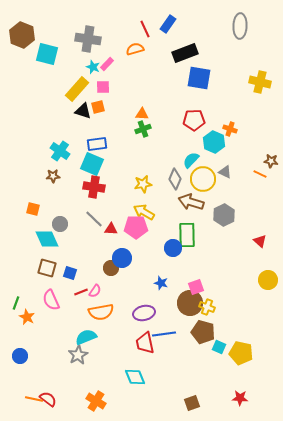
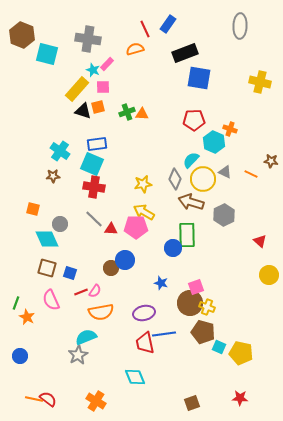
cyan star at (93, 67): moved 3 px down
green cross at (143, 129): moved 16 px left, 17 px up
orange line at (260, 174): moved 9 px left
blue circle at (122, 258): moved 3 px right, 2 px down
yellow circle at (268, 280): moved 1 px right, 5 px up
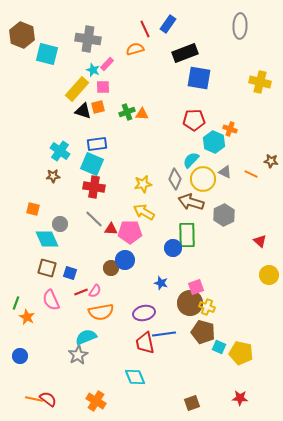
pink pentagon at (136, 227): moved 6 px left, 5 px down
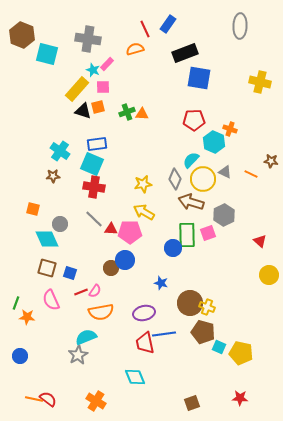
pink square at (196, 287): moved 12 px right, 54 px up
orange star at (27, 317): rotated 21 degrees counterclockwise
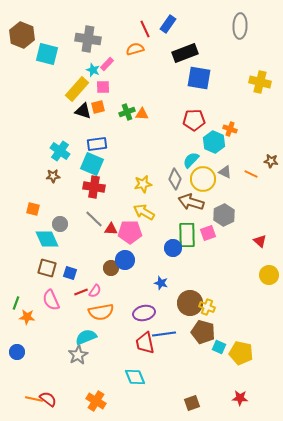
blue circle at (20, 356): moved 3 px left, 4 px up
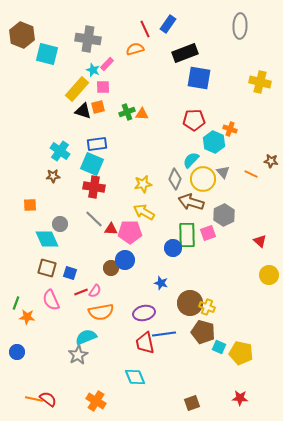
gray triangle at (225, 172): moved 2 px left; rotated 24 degrees clockwise
orange square at (33, 209): moved 3 px left, 4 px up; rotated 16 degrees counterclockwise
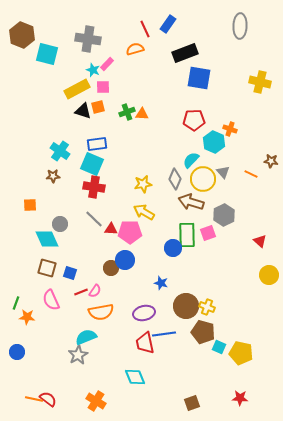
yellow rectangle at (77, 89): rotated 20 degrees clockwise
brown circle at (190, 303): moved 4 px left, 3 px down
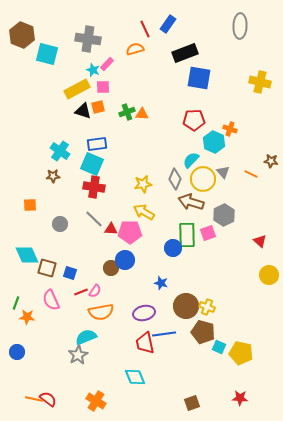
cyan diamond at (47, 239): moved 20 px left, 16 px down
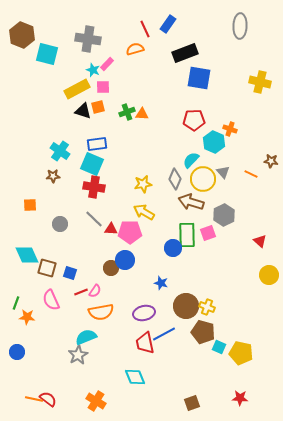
blue line at (164, 334): rotated 20 degrees counterclockwise
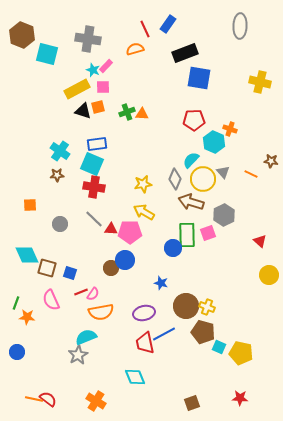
pink rectangle at (107, 64): moved 1 px left, 2 px down
brown star at (53, 176): moved 4 px right, 1 px up
pink semicircle at (95, 291): moved 2 px left, 3 px down
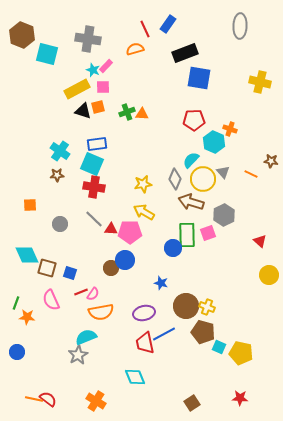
brown square at (192, 403): rotated 14 degrees counterclockwise
